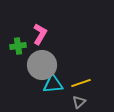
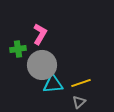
green cross: moved 3 px down
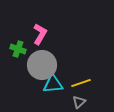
green cross: rotated 28 degrees clockwise
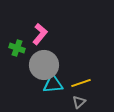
pink L-shape: rotated 10 degrees clockwise
green cross: moved 1 px left, 1 px up
gray circle: moved 2 px right
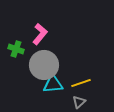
green cross: moved 1 px left, 1 px down
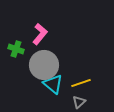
cyan triangle: rotated 45 degrees clockwise
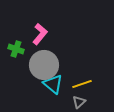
yellow line: moved 1 px right, 1 px down
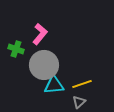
cyan triangle: moved 1 px right, 1 px down; rotated 45 degrees counterclockwise
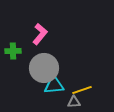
green cross: moved 3 px left, 2 px down; rotated 21 degrees counterclockwise
gray circle: moved 3 px down
yellow line: moved 6 px down
gray triangle: moved 5 px left; rotated 40 degrees clockwise
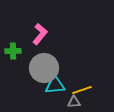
cyan triangle: moved 1 px right
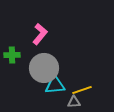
green cross: moved 1 px left, 4 px down
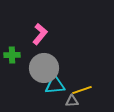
gray triangle: moved 2 px left, 1 px up
